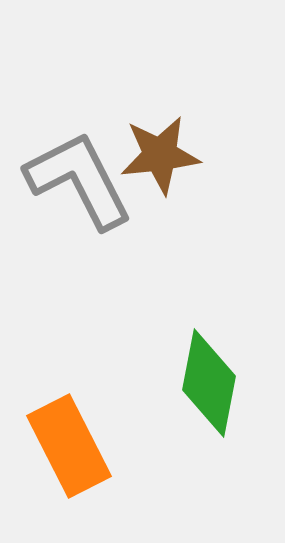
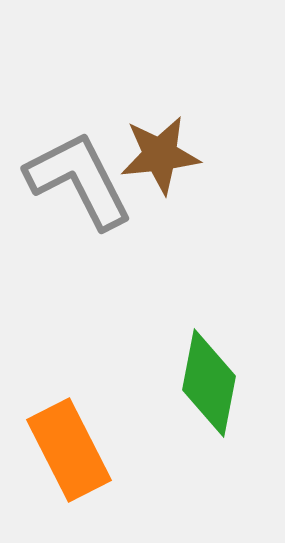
orange rectangle: moved 4 px down
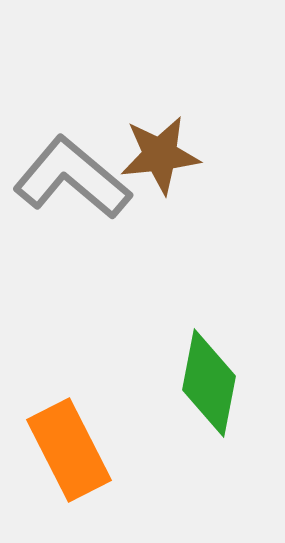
gray L-shape: moved 7 px left, 2 px up; rotated 23 degrees counterclockwise
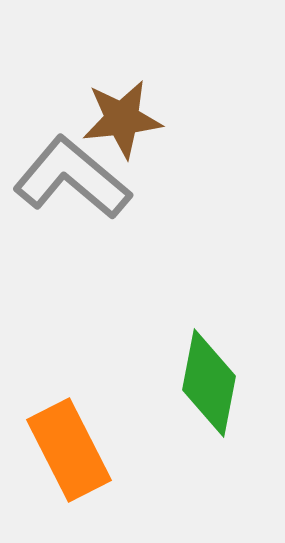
brown star: moved 38 px left, 36 px up
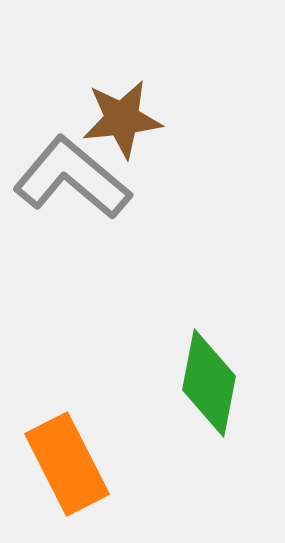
orange rectangle: moved 2 px left, 14 px down
